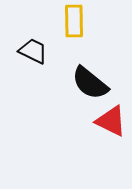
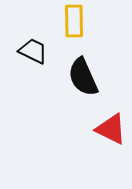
black semicircle: moved 7 px left, 6 px up; rotated 27 degrees clockwise
red triangle: moved 8 px down
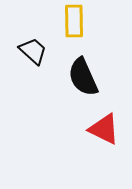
black trapezoid: rotated 16 degrees clockwise
red triangle: moved 7 px left
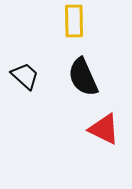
black trapezoid: moved 8 px left, 25 px down
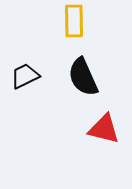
black trapezoid: rotated 68 degrees counterclockwise
red triangle: rotated 12 degrees counterclockwise
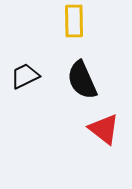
black semicircle: moved 1 px left, 3 px down
red triangle: rotated 24 degrees clockwise
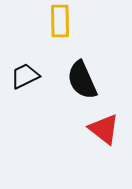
yellow rectangle: moved 14 px left
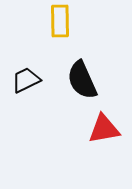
black trapezoid: moved 1 px right, 4 px down
red triangle: rotated 48 degrees counterclockwise
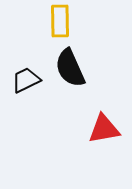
black semicircle: moved 12 px left, 12 px up
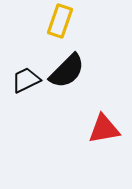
yellow rectangle: rotated 20 degrees clockwise
black semicircle: moved 3 px left, 3 px down; rotated 111 degrees counterclockwise
